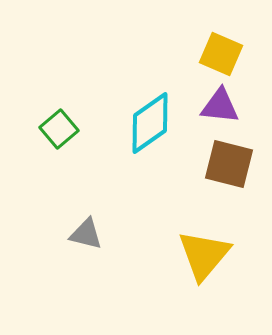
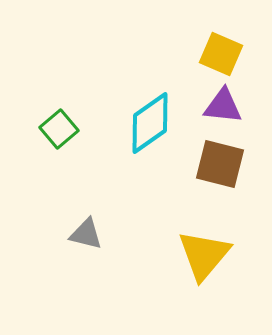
purple triangle: moved 3 px right
brown square: moved 9 px left
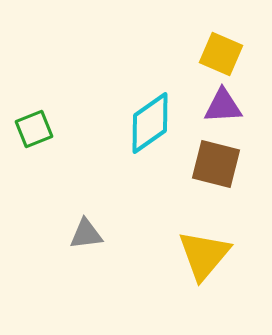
purple triangle: rotated 9 degrees counterclockwise
green square: moved 25 px left; rotated 18 degrees clockwise
brown square: moved 4 px left
gray triangle: rotated 21 degrees counterclockwise
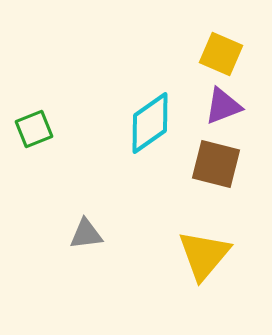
purple triangle: rotated 18 degrees counterclockwise
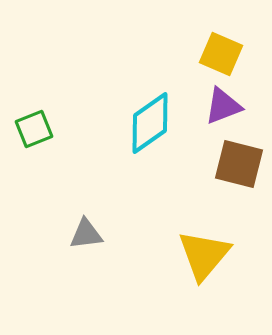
brown square: moved 23 px right
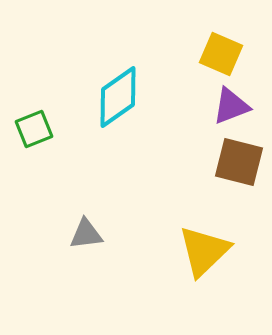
purple triangle: moved 8 px right
cyan diamond: moved 32 px left, 26 px up
brown square: moved 2 px up
yellow triangle: moved 4 px up; rotated 6 degrees clockwise
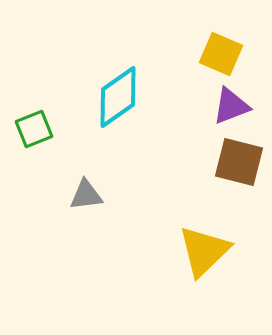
gray triangle: moved 39 px up
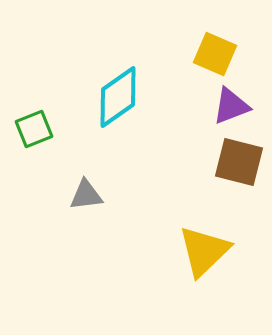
yellow square: moved 6 px left
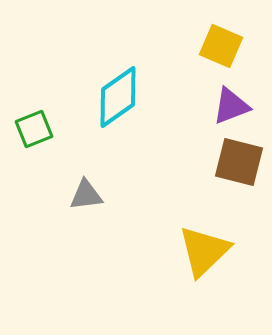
yellow square: moved 6 px right, 8 px up
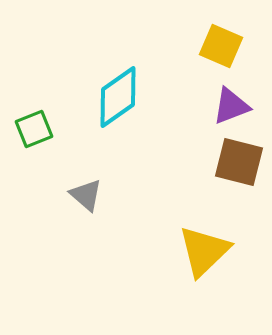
gray triangle: rotated 48 degrees clockwise
